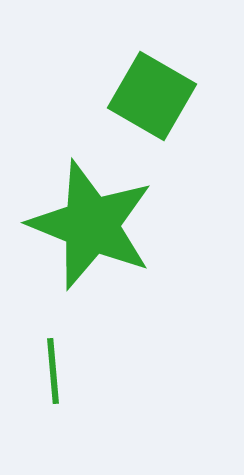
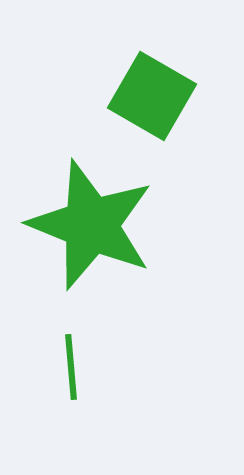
green line: moved 18 px right, 4 px up
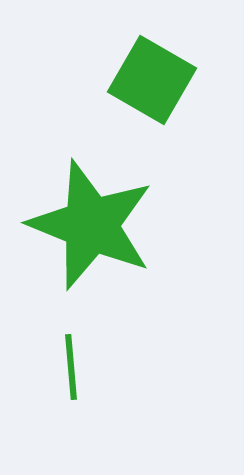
green square: moved 16 px up
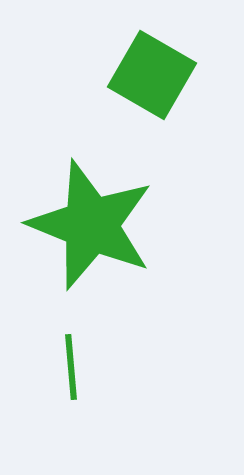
green square: moved 5 px up
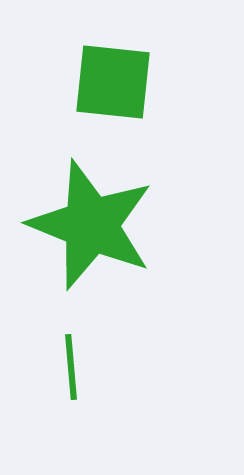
green square: moved 39 px left, 7 px down; rotated 24 degrees counterclockwise
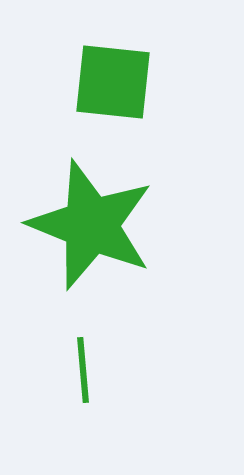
green line: moved 12 px right, 3 px down
